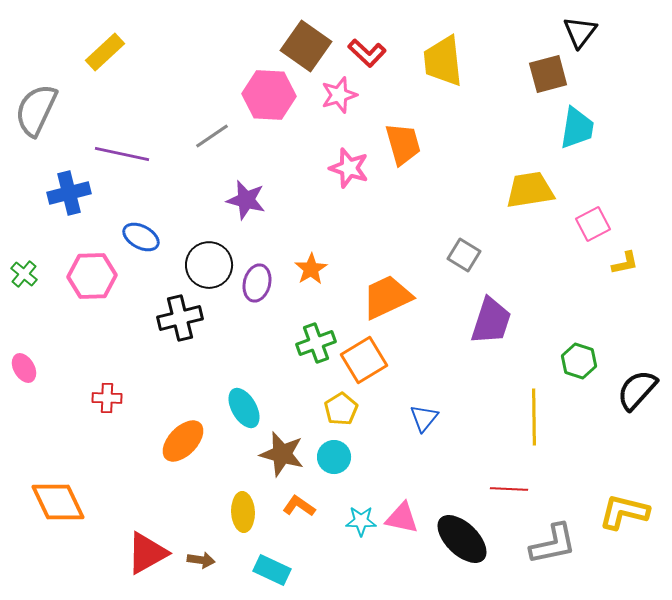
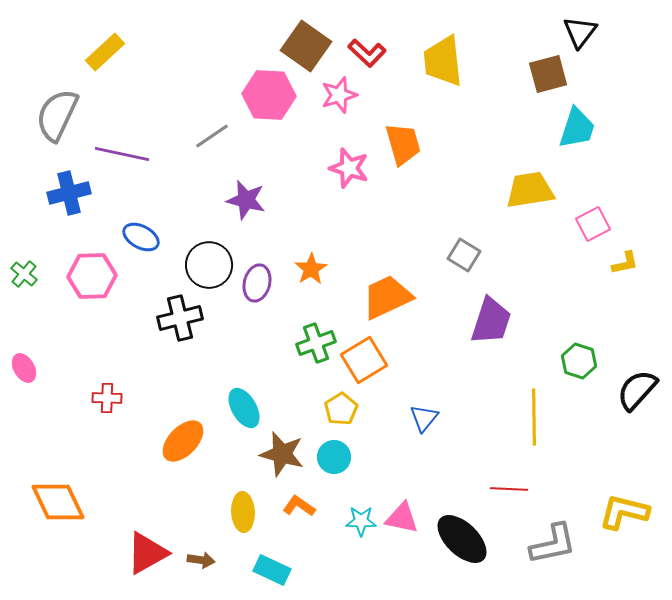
gray semicircle at (36, 110): moved 21 px right, 5 px down
cyan trapezoid at (577, 128): rotated 9 degrees clockwise
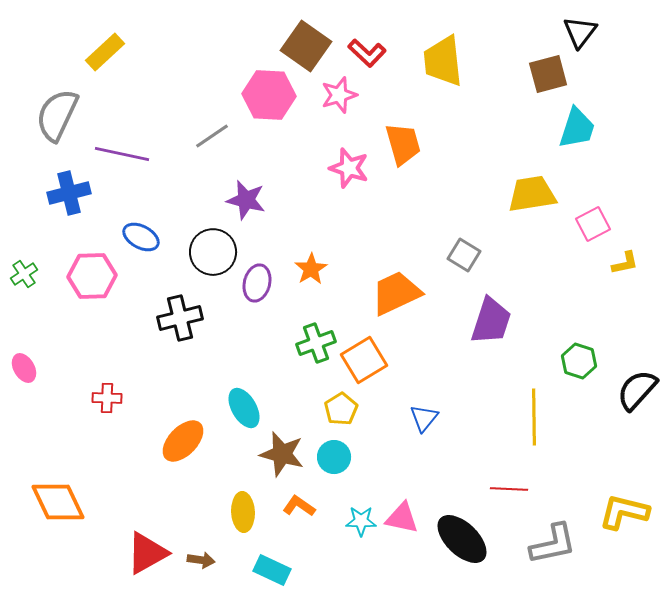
yellow trapezoid at (530, 190): moved 2 px right, 4 px down
black circle at (209, 265): moved 4 px right, 13 px up
green cross at (24, 274): rotated 16 degrees clockwise
orange trapezoid at (387, 297): moved 9 px right, 4 px up
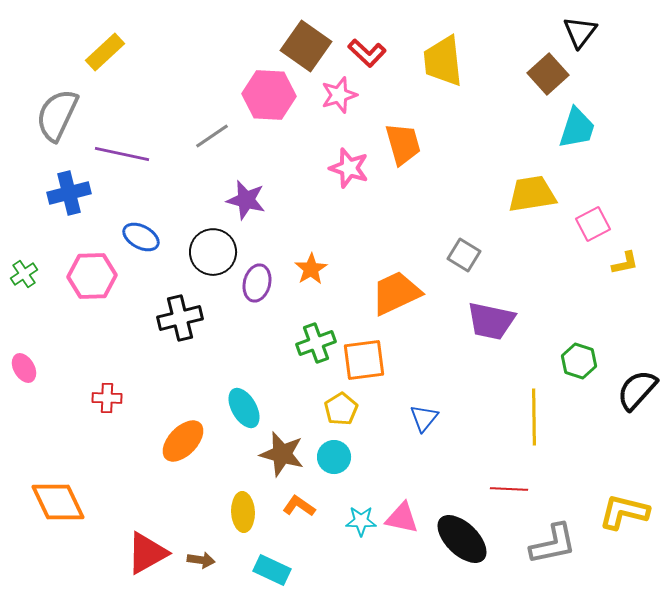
brown square at (548, 74): rotated 27 degrees counterclockwise
purple trapezoid at (491, 321): rotated 84 degrees clockwise
orange square at (364, 360): rotated 24 degrees clockwise
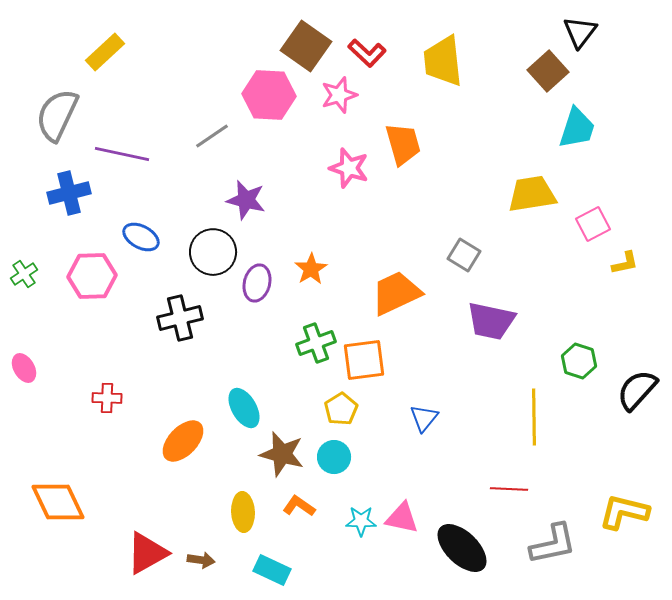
brown square at (548, 74): moved 3 px up
black ellipse at (462, 539): moved 9 px down
